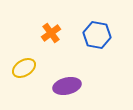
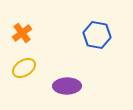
orange cross: moved 29 px left
purple ellipse: rotated 12 degrees clockwise
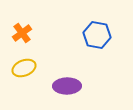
yellow ellipse: rotated 10 degrees clockwise
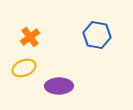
orange cross: moved 8 px right, 4 px down
purple ellipse: moved 8 px left
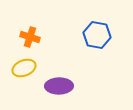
orange cross: rotated 36 degrees counterclockwise
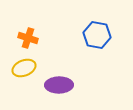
orange cross: moved 2 px left, 1 px down
purple ellipse: moved 1 px up
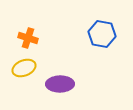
blue hexagon: moved 5 px right, 1 px up
purple ellipse: moved 1 px right, 1 px up
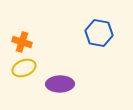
blue hexagon: moved 3 px left, 1 px up
orange cross: moved 6 px left, 4 px down
